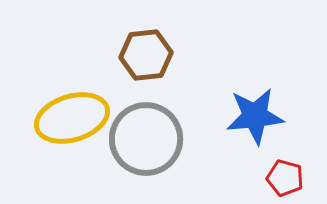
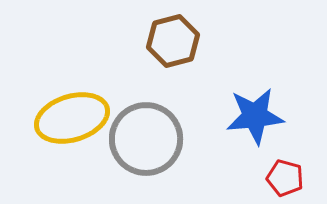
brown hexagon: moved 27 px right, 14 px up; rotated 9 degrees counterclockwise
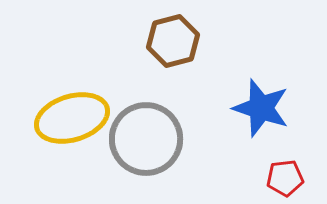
blue star: moved 6 px right, 8 px up; rotated 24 degrees clockwise
red pentagon: rotated 21 degrees counterclockwise
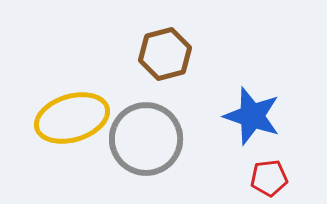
brown hexagon: moved 8 px left, 13 px down
blue star: moved 9 px left, 8 px down
red pentagon: moved 16 px left
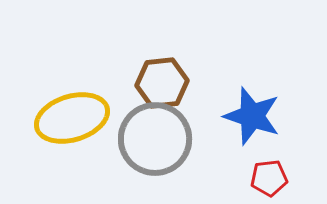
brown hexagon: moved 3 px left, 29 px down; rotated 9 degrees clockwise
gray circle: moved 9 px right
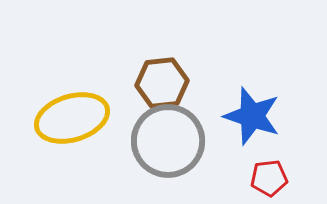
gray circle: moved 13 px right, 2 px down
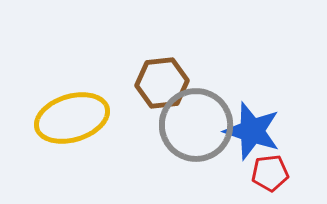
blue star: moved 15 px down
gray circle: moved 28 px right, 16 px up
red pentagon: moved 1 px right, 5 px up
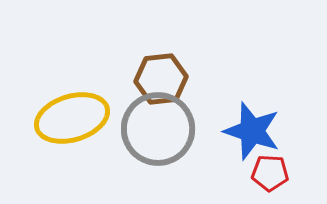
brown hexagon: moved 1 px left, 4 px up
gray circle: moved 38 px left, 4 px down
red pentagon: rotated 9 degrees clockwise
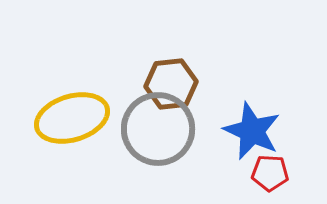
brown hexagon: moved 10 px right, 5 px down
blue star: rotated 6 degrees clockwise
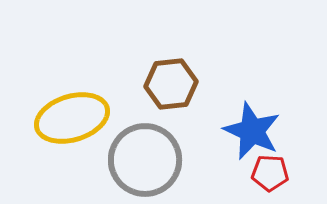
gray circle: moved 13 px left, 31 px down
